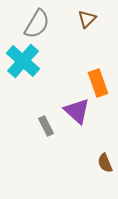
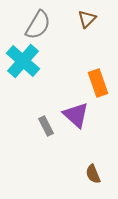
gray semicircle: moved 1 px right, 1 px down
purple triangle: moved 1 px left, 4 px down
brown semicircle: moved 12 px left, 11 px down
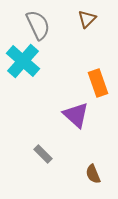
gray semicircle: rotated 56 degrees counterclockwise
gray rectangle: moved 3 px left, 28 px down; rotated 18 degrees counterclockwise
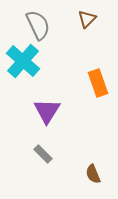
purple triangle: moved 29 px left, 4 px up; rotated 20 degrees clockwise
